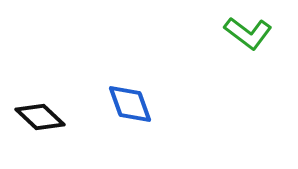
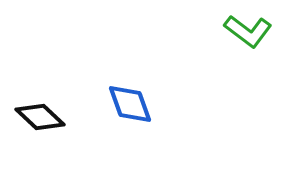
green L-shape: moved 2 px up
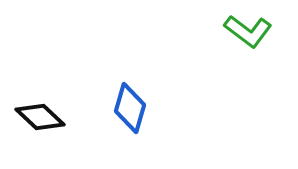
blue diamond: moved 4 px down; rotated 36 degrees clockwise
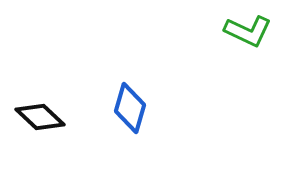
green L-shape: rotated 12 degrees counterclockwise
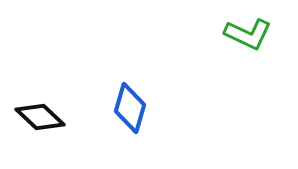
green L-shape: moved 3 px down
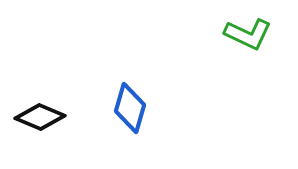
black diamond: rotated 21 degrees counterclockwise
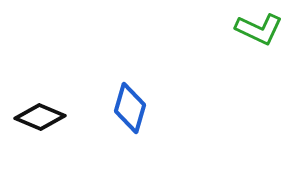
green L-shape: moved 11 px right, 5 px up
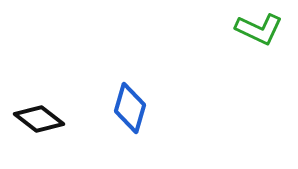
black diamond: moved 1 px left, 2 px down; rotated 15 degrees clockwise
